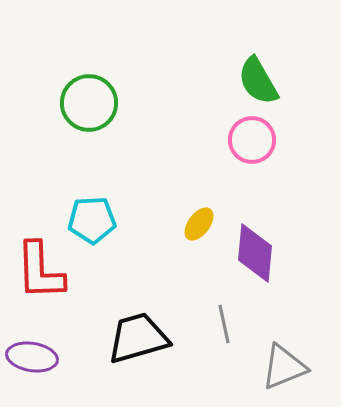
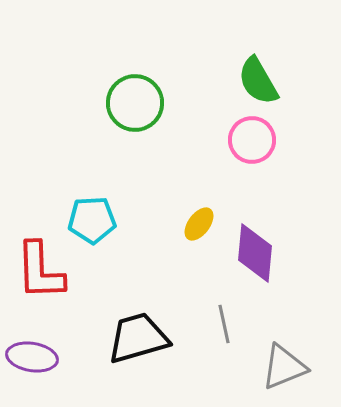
green circle: moved 46 px right
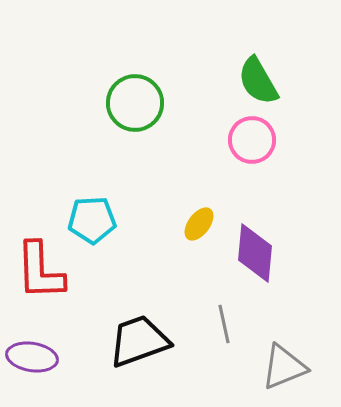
black trapezoid: moved 1 px right, 3 px down; rotated 4 degrees counterclockwise
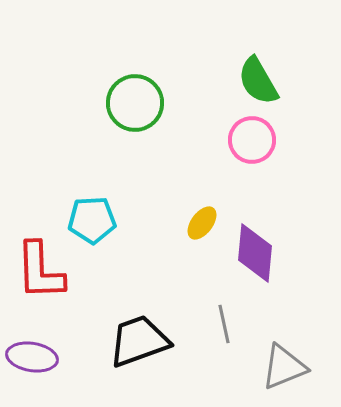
yellow ellipse: moved 3 px right, 1 px up
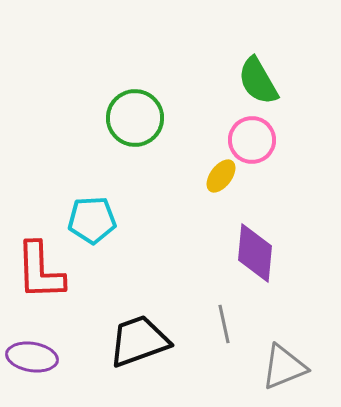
green circle: moved 15 px down
yellow ellipse: moved 19 px right, 47 px up
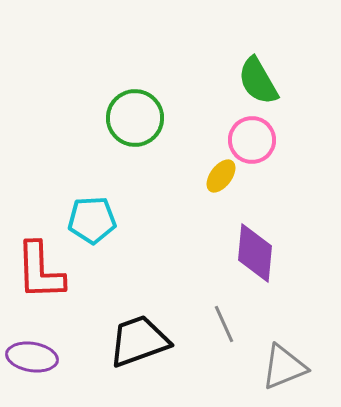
gray line: rotated 12 degrees counterclockwise
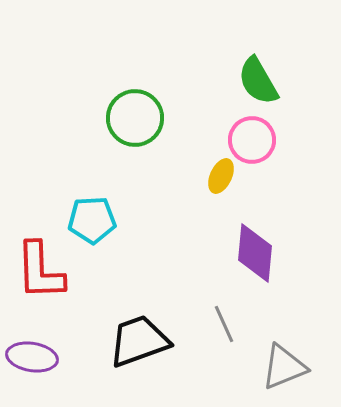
yellow ellipse: rotated 12 degrees counterclockwise
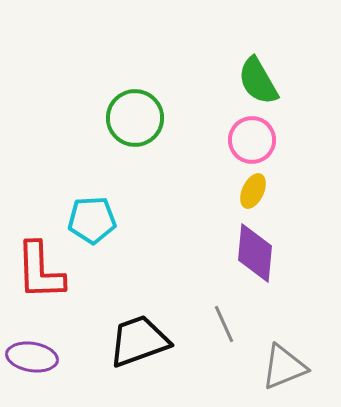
yellow ellipse: moved 32 px right, 15 px down
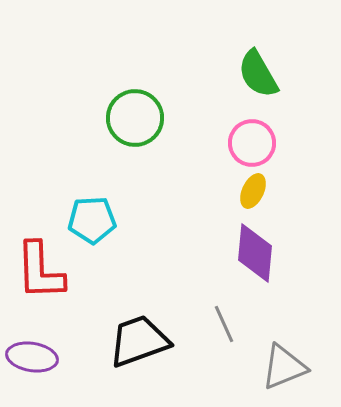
green semicircle: moved 7 px up
pink circle: moved 3 px down
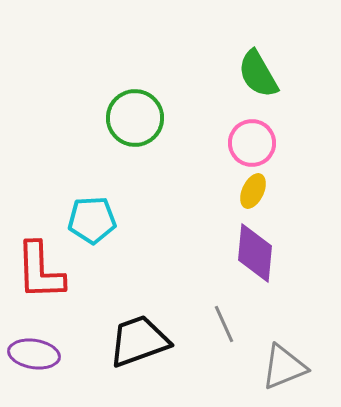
purple ellipse: moved 2 px right, 3 px up
